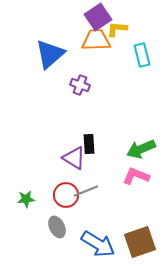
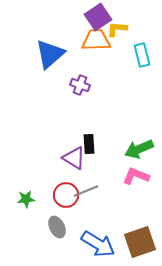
green arrow: moved 2 px left
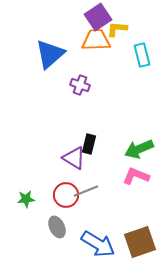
black rectangle: rotated 18 degrees clockwise
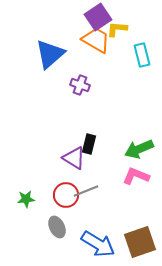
orange trapezoid: rotated 32 degrees clockwise
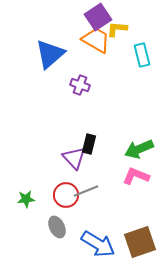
purple triangle: rotated 15 degrees clockwise
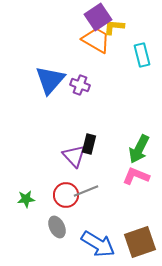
yellow L-shape: moved 3 px left, 2 px up
blue triangle: moved 26 px down; rotated 8 degrees counterclockwise
green arrow: rotated 40 degrees counterclockwise
purple triangle: moved 2 px up
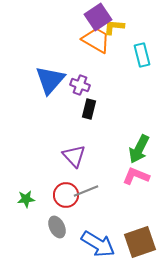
black rectangle: moved 35 px up
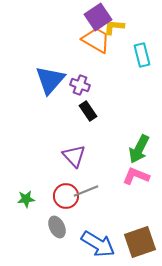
black rectangle: moved 1 px left, 2 px down; rotated 48 degrees counterclockwise
red circle: moved 1 px down
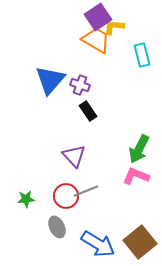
brown square: rotated 20 degrees counterclockwise
